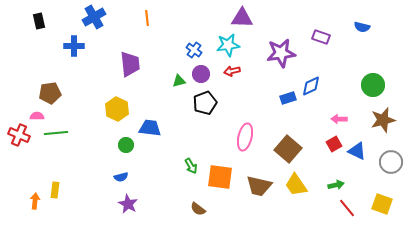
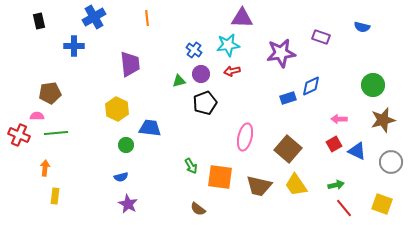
yellow rectangle at (55, 190): moved 6 px down
orange arrow at (35, 201): moved 10 px right, 33 px up
red line at (347, 208): moved 3 px left
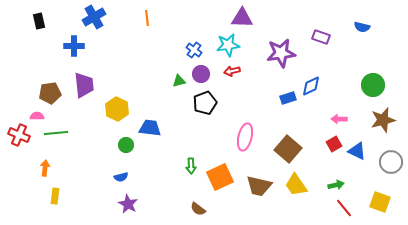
purple trapezoid at (130, 64): moved 46 px left, 21 px down
green arrow at (191, 166): rotated 28 degrees clockwise
orange square at (220, 177): rotated 32 degrees counterclockwise
yellow square at (382, 204): moved 2 px left, 2 px up
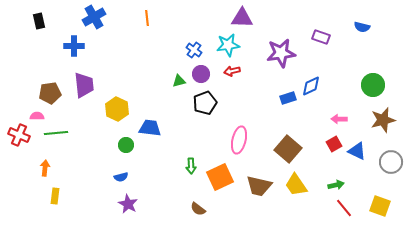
pink ellipse at (245, 137): moved 6 px left, 3 px down
yellow square at (380, 202): moved 4 px down
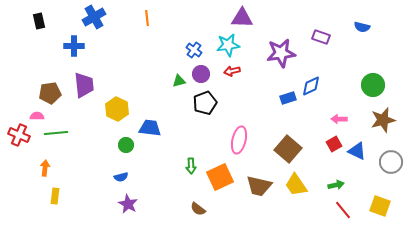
red line at (344, 208): moved 1 px left, 2 px down
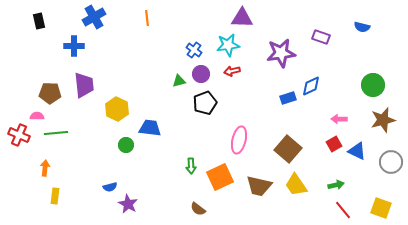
brown pentagon at (50, 93): rotated 10 degrees clockwise
blue semicircle at (121, 177): moved 11 px left, 10 px down
yellow square at (380, 206): moved 1 px right, 2 px down
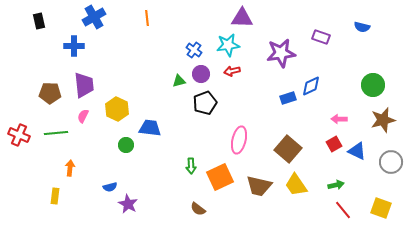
pink semicircle at (37, 116): moved 46 px right; rotated 64 degrees counterclockwise
orange arrow at (45, 168): moved 25 px right
